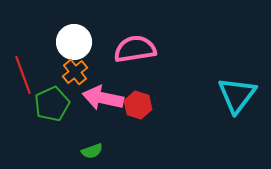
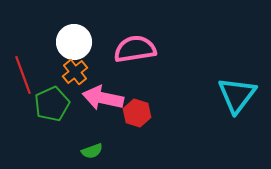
red hexagon: moved 1 px left, 8 px down
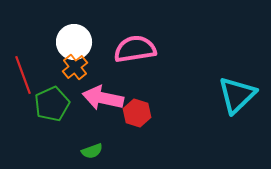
orange cross: moved 5 px up
cyan triangle: rotated 9 degrees clockwise
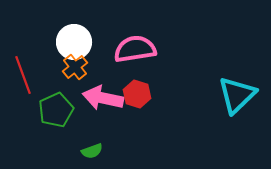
green pentagon: moved 4 px right, 6 px down
red hexagon: moved 19 px up
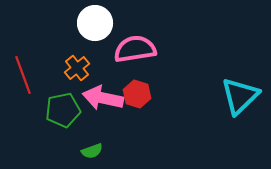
white circle: moved 21 px right, 19 px up
orange cross: moved 2 px right, 1 px down
cyan triangle: moved 3 px right, 1 px down
green pentagon: moved 7 px right; rotated 12 degrees clockwise
